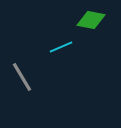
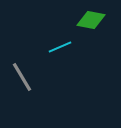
cyan line: moved 1 px left
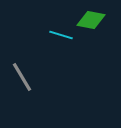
cyan line: moved 1 px right, 12 px up; rotated 40 degrees clockwise
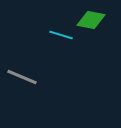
gray line: rotated 36 degrees counterclockwise
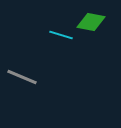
green diamond: moved 2 px down
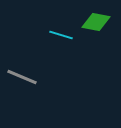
green diamond: moved 5 px right
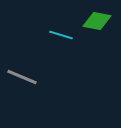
green diamond: moved 1 px right, 1 px up
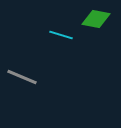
green diamond: moved 1 px left, 2 px up
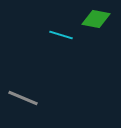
gray line: moved 1 px right, 21 px down
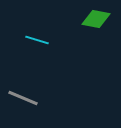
cyan line: moved 24 px left, 5 px down
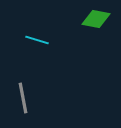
gray line: rotated 56 degrees clockwise
